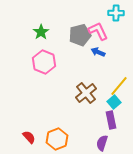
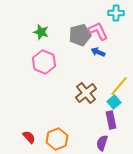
green star: rotated 21 degrees counterclockwise
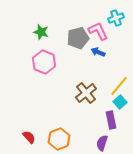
cyan cross: moved 5 px down; rotated 21 degrees counterclockwise
gray pentagon: moved 2 px left, 3 px down
cyan square: moved 6 px right
orange hexagon: moved 2 px right
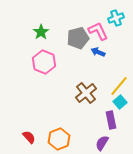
green star: rotated 21 degrees clockwise
purple semicircle: rotated 14 degrees clockwise
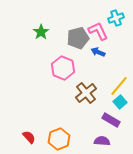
pink hexagon: moved 19 px right, 6 px down
purple rectangle: rotated 48 degrees counterclockwise
purple semicircle: moved 2 px up; rotated 63 degrees clockwise
